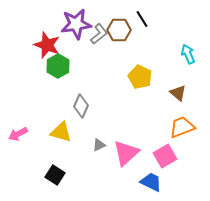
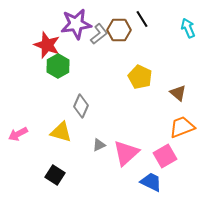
cyan arrow: moved 26 px up
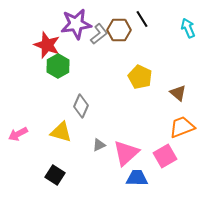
blue trapezoid: moved 14 px left, 4 px up; rotated 25 degrees counterclockwise
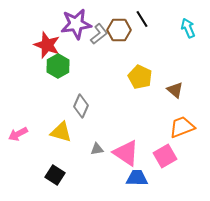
brown triangle: moved 3 px left, 3 px up
gray triangle: moved 2 px left, 4 px down; rotated 16 degrees clockwise
pink triangle: rotated 44 degrees counterclockwise
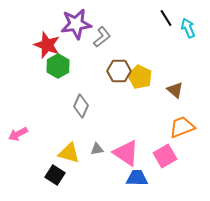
black line: moved 24 px right, 1 px up
brown hexagon: moved 41 px down
gray L-shape: moved 3 px right, 3 px down
yellow triangle: moved 8 px right, 21 px down
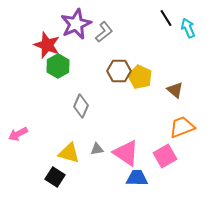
purple star: rotated 16 degrees counterclockwise
gray L-shape: moved 2 px right, 5 px up
black square: moved 2 px down
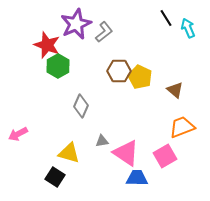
gray triangle: moved 5 px right, 8 px up
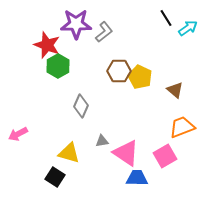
purple star: rotated 24 degrees clockwise
cyan arrow: rotated 78 degrees clockwise
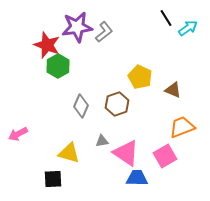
purple star: moved 1 px right, 3 px down; rotated 8 degrees counterclockwise
brown hexagon: moved 2 px left, 33 px down; rotated 20 degrees counterclockwise
brown triangle: moved 2 px left; rotated 18 degrees counterclockwise
black square: moved 2 px left, 2 px down; rotated 36 degrees counterclockwise
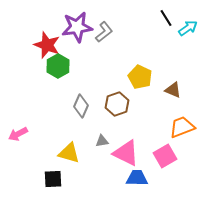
pink triangle: rotated 8 degrees counterclockwise
